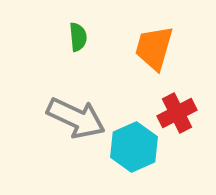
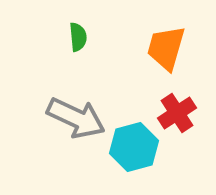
orange trapezoid: moved 12 px right
red cross: rotated 6 degrees counterclockwise
cyan hexagon: rotated 9 degrees clockwise
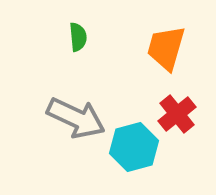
red cross: moved 1 px down; rotated 6 degrees counterclockwise
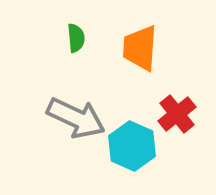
green semicircle: moved 2 px left, 1 px down
orange trapezoid: moved 26 px left; rotated 12 degrees counterclockwise
cyan hexagon: moved 2 px left, 1 px up; rotated 21 degrees counterclockwise
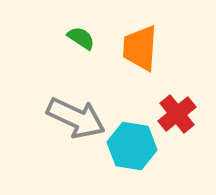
green semicircle: moved 5 px right; rotated 52 degrees counterclockwise
cyan hexagon: rotated 15 degrees counterclockwise
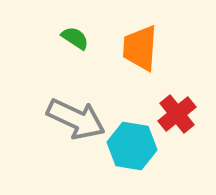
green semicircle: moved 6 px left
gray arrow: moved 1 px down
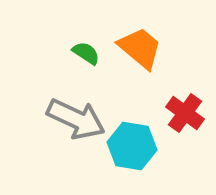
green semicircle: moved 11 px right, 15 px down
orange trapezoid: rotated 126 degrees clockwise
red cross: moved 8 px right, 1 px up; rotated 15 degrees counterclockwise
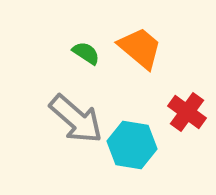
red cross: moved 2 px right, 1 px up
gray arrow: rotated 16 degrees clockwise
cyan hexagon: moved 1 px up
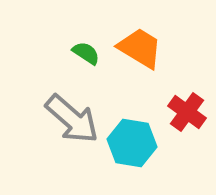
orange trapezoid: rotated 9 degrees counterclockwise
gray arrow: moved 4 px left
cyan hexagon: moved 2 px up
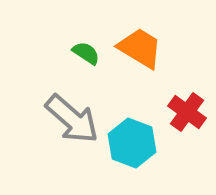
cyan hexagon: rotated 12 degrees clockwise
